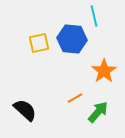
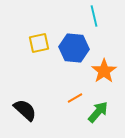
blue hexagon: moved 2 px right, 9 px down
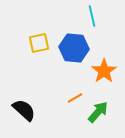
cyan line: moved 2 px left
black semicircle: moved 1 px left
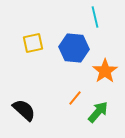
cyan line: moved 3 px right, 1 px down
yellow square: moved 6 px left
orange star: moved 1 px right
orange line: rotated 21 degrees counterclockwise
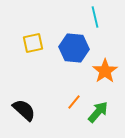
orange line: moved 1 px left, 4 px down
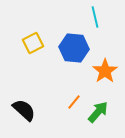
yellow square: rotated 15 degrees counterclockwise
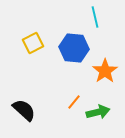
green arrow: rotated 35 degrees clockwise
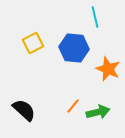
orange star: moved 3 px right, 2 px up; rotated 15 degrees counterclockwise
orange line: moved 1 px left, 4 px down
